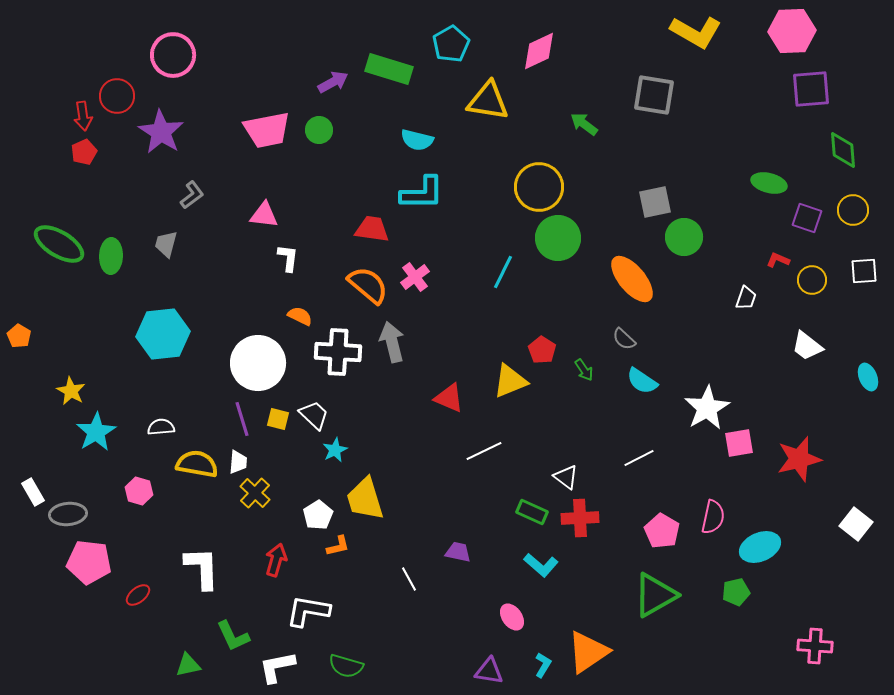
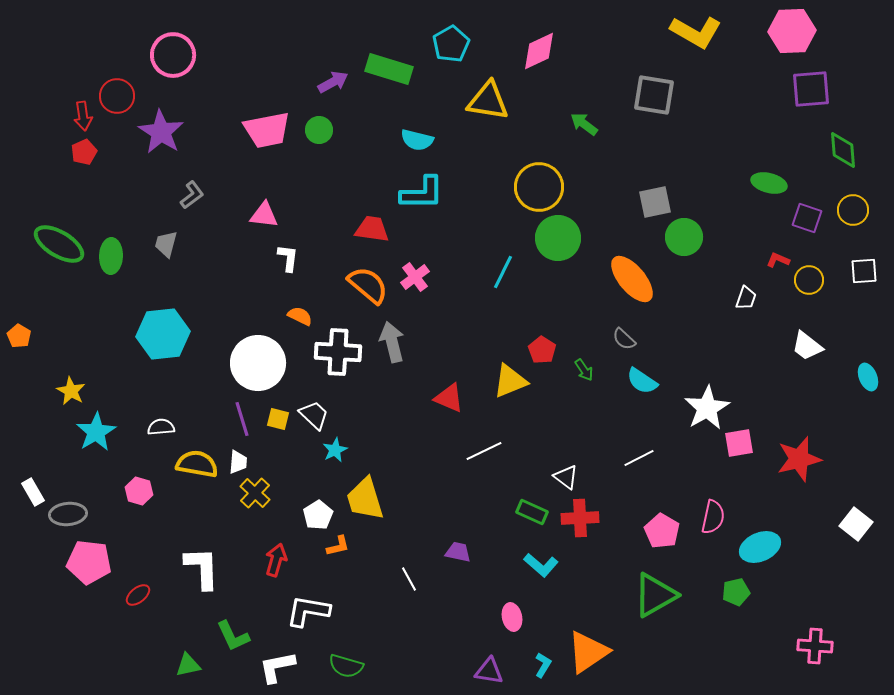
yellow circle at (812, 280): moved 3 px left
pink ellipse at (512, 617): rotated 24 degrees clockwise
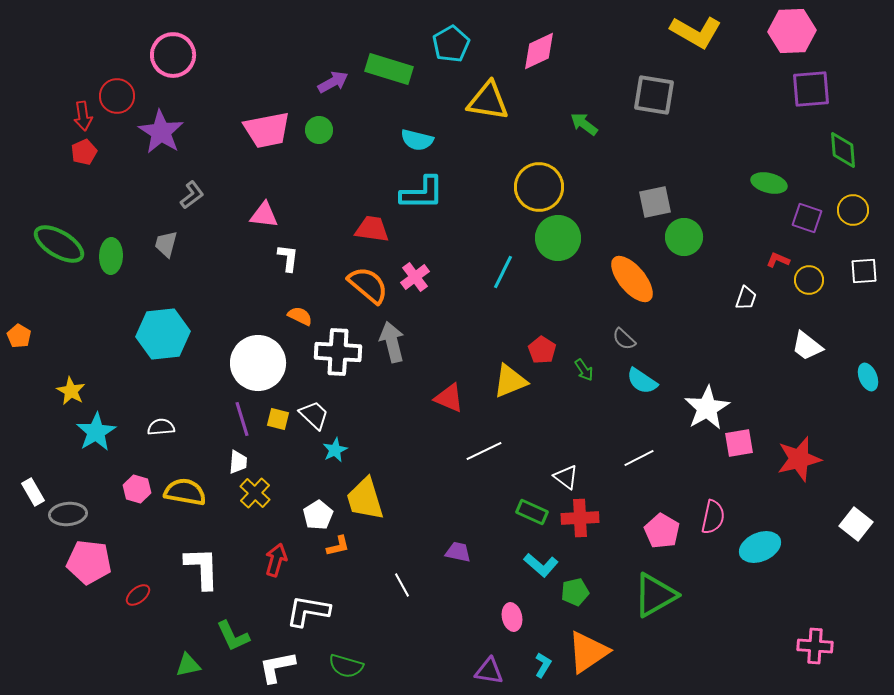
yellow semicircle at (197, 464): moved 12 px left, 28 px down
pink hexagon at (139, 491): moved 2 px left, 2 px up
white line at (409, 579): moved 7 px left, 6 px down
green pentagon at (736, 592): moved 161 px left
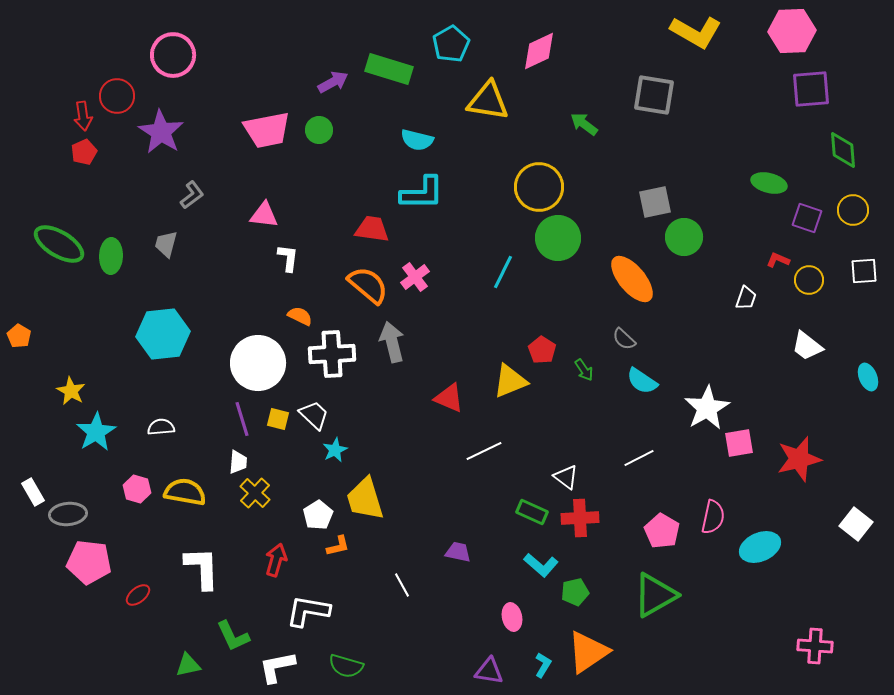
white cross at (338, 352): moved 6 px left, 2 px down; rotated 6 degrees counterclockwise
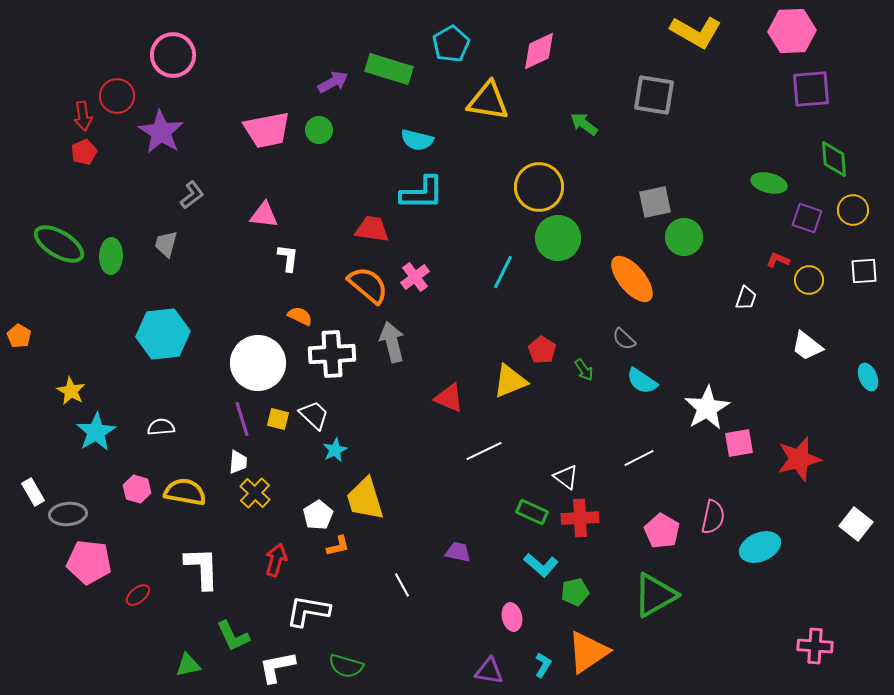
green diamond at (843, 150): moved 9 px left, 9 px down
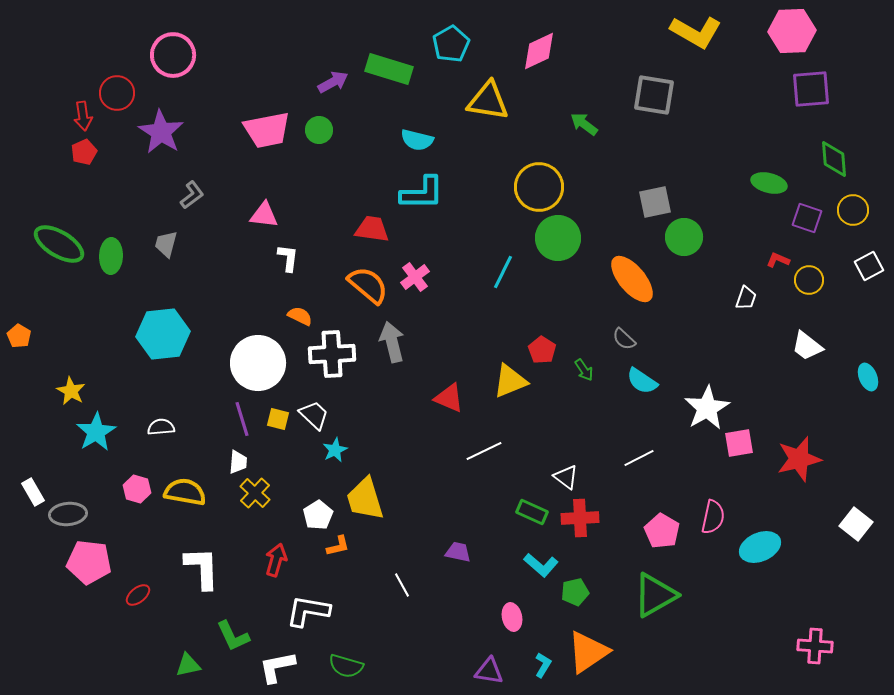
red circle at (117, 96): moved 3 px up
white square at (864, 271): moved 5 px right, 5 px up; rotated 24 degrees counterclockwise
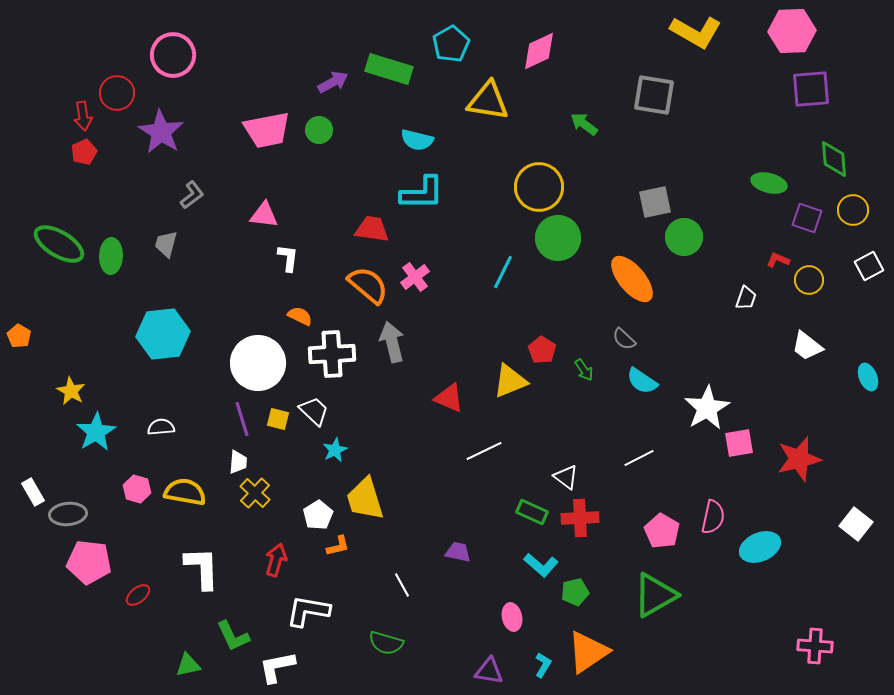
white trapezoid at (314, 415): moved 4 px up
green semicircle at (346, 666): moved 40 px right, 23 px up
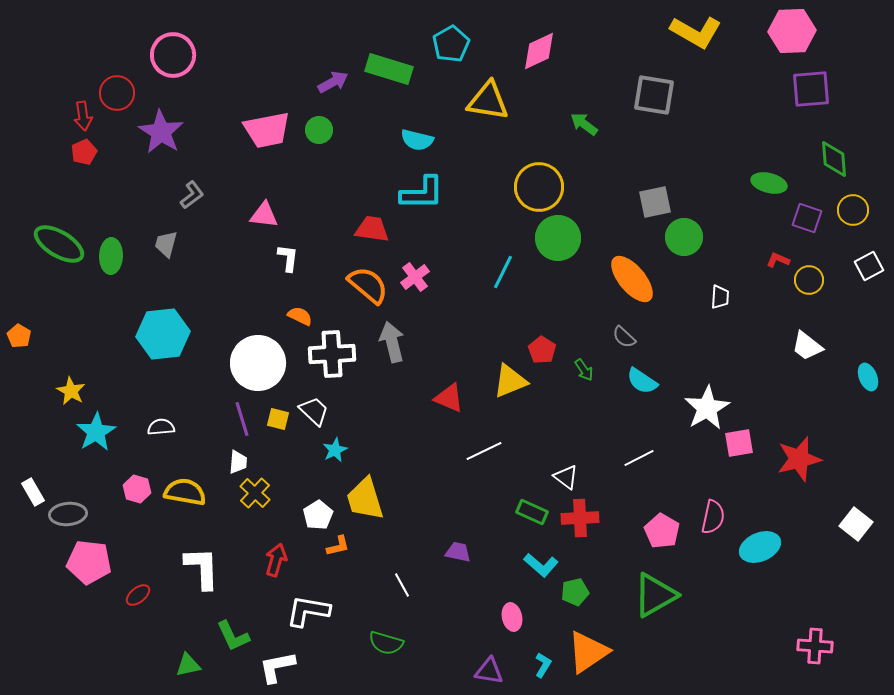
white trapezoid at (746, 298): moved 26 px left, 1 px up; rotated 15 degrees counterclockwise
gray semicircle at (624, 339): moved 2 px up
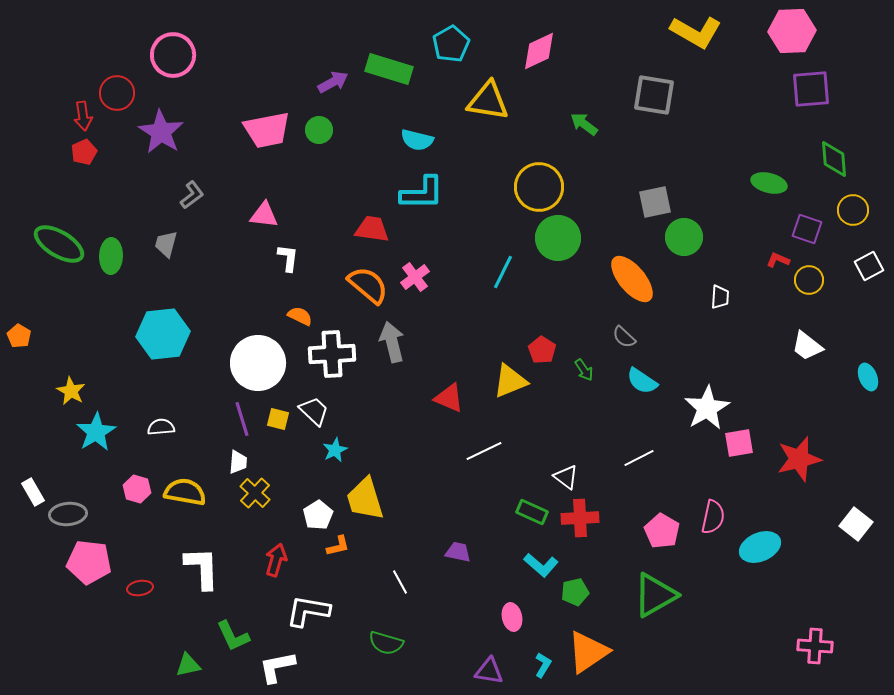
purple square at (807, 218): moved 11 px down
white line at (402, 585): moved 2 px left, 3 px up
red ellipse at (138, 595): moved 2 px right, 7 px up; rotated 30 degrees clockwise
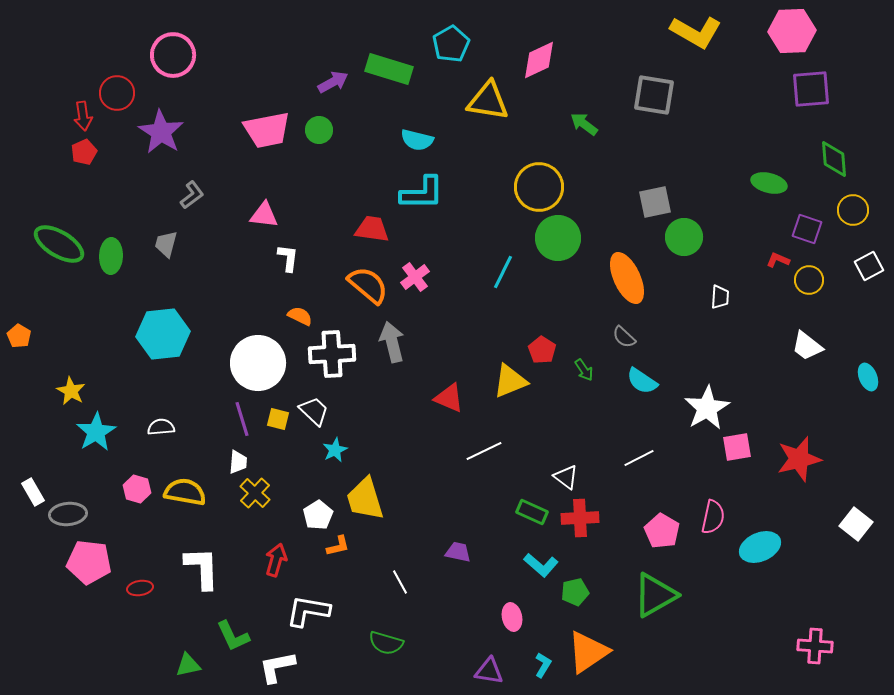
pink diamond at (539, 51): moved 9 px down
orange ellipse at (632, 279): moved 5 px left, 1 px up; rotated 15 degrees clockwise
pink square at (739, 443): moved 2 px left, 4 px down
